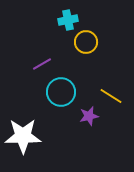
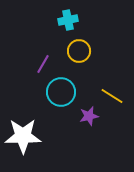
yellow circle: moved 7 px left, 9 px down
purple line: moved 1 px right; rotated 30 degrees counterclockwise
yellow line: moved 1 px right
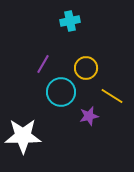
cyan cross: moved 2 px right, 1 px down
yellow circle: moved 7 px right, 17 px down
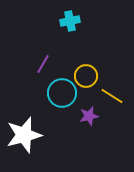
yellow circle: moved 8 px down
cyan circle: moved 1 px right, 1 px down
white star: moved 1 px right, 1 px up; rotated 15 degrees counterclockwise
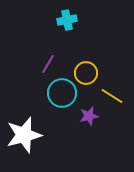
cyan cross: moved 3 px left, 1 px up
purple line: moved 5 px right
yellow circle: moved 3 px up
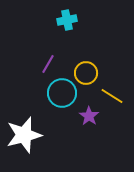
purple star: rotated 24 degrees counterclockwise
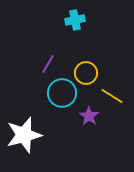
cyan cross: moved 8 px right
